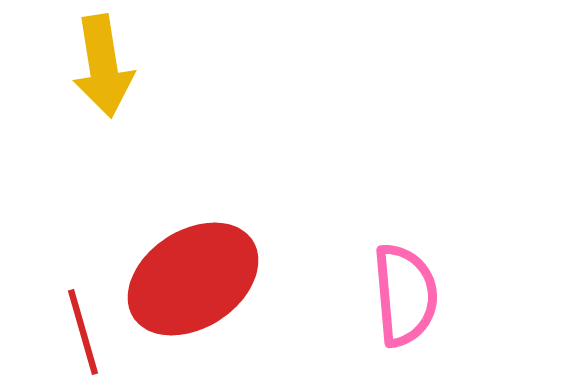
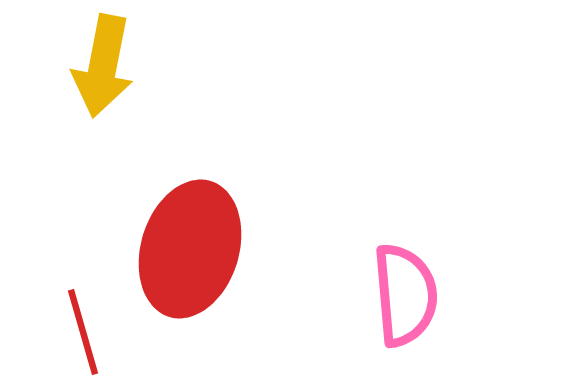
yellow arrow: rotated 20 degrees clockwise
red ellipse: moved 3 px left, 30 px up; rotated 40 degrees counterclockwise
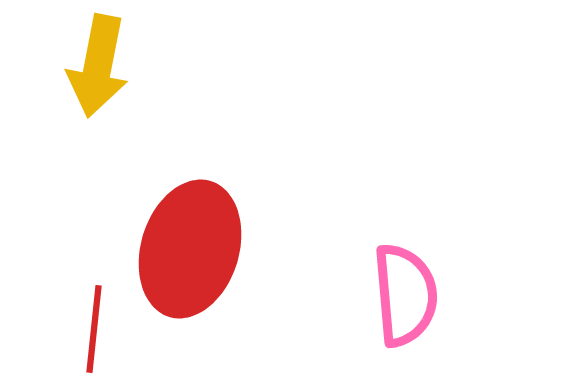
yellow arrow: moved 5 px left
red line: moved 11 px right, 3 px up; rotated 22 degrees clockwise
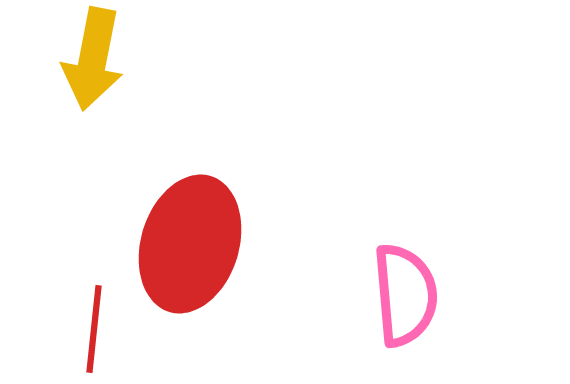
yellow arrow: moved 5 px left, 7 px up
red ellipse: moved 5 px up
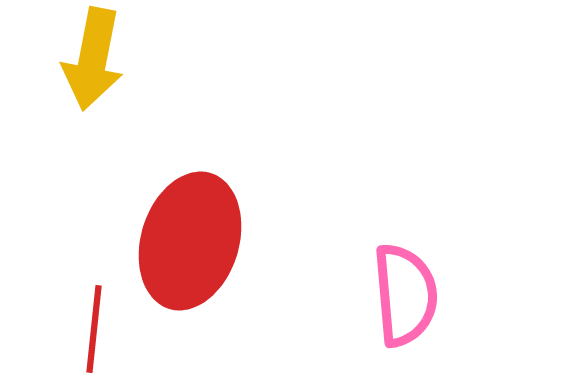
red ellipse: moved 3 px up
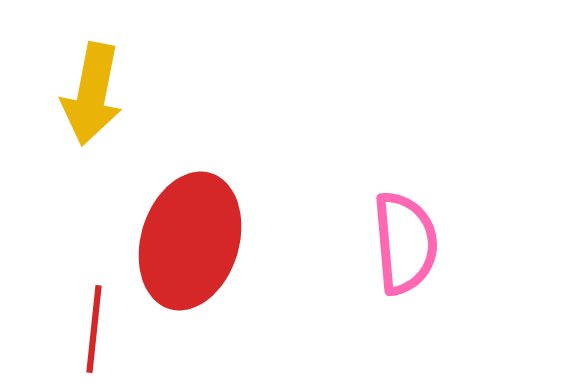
yellow arrow: moved 1 px left, 35 px down
pink semicircle: moved 52 px up
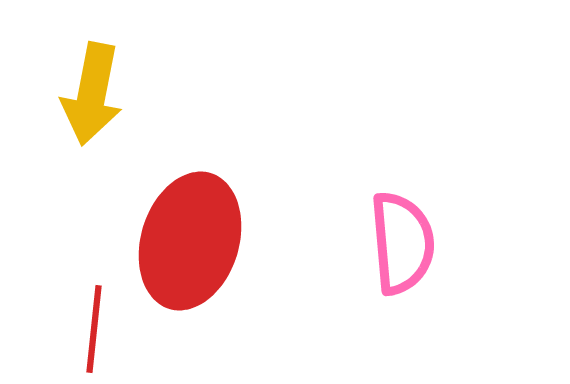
pink semicircle: moved 3 px left
